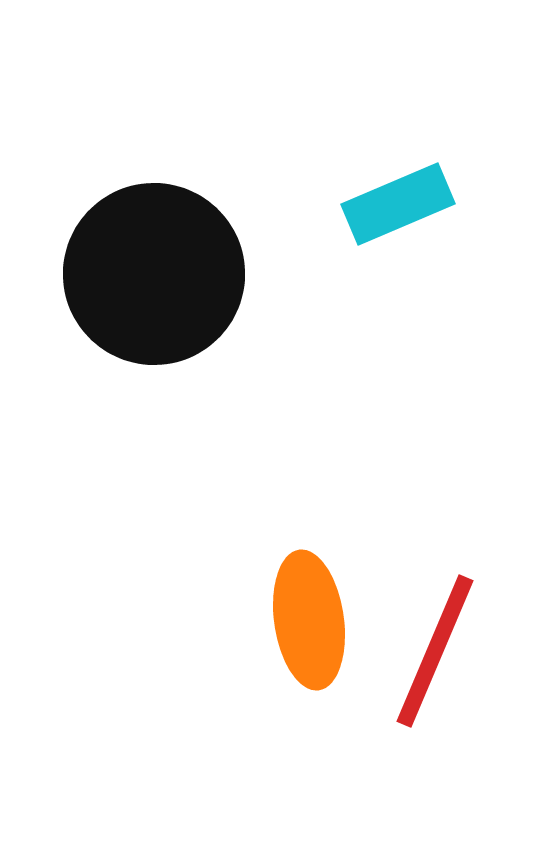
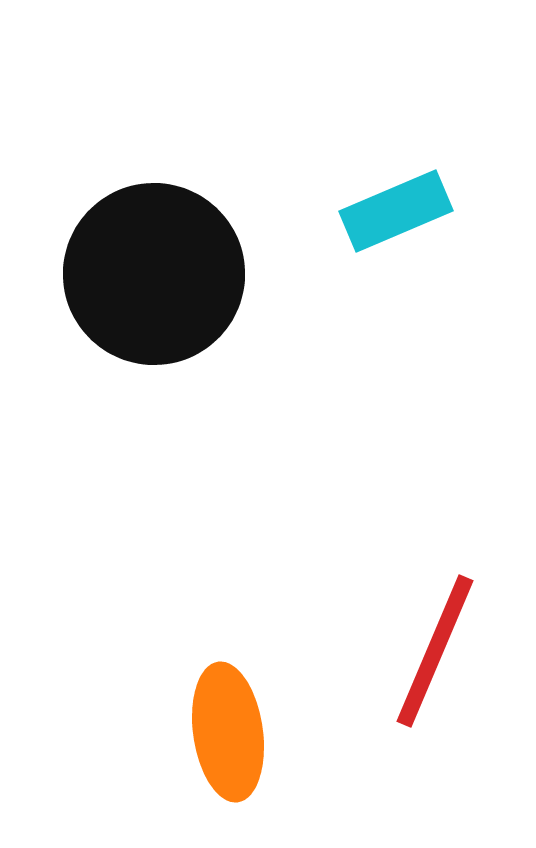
cyan rectangle: moved 2 px left, 7 px down
orange ellipse: moved 81 px left, 112 px down
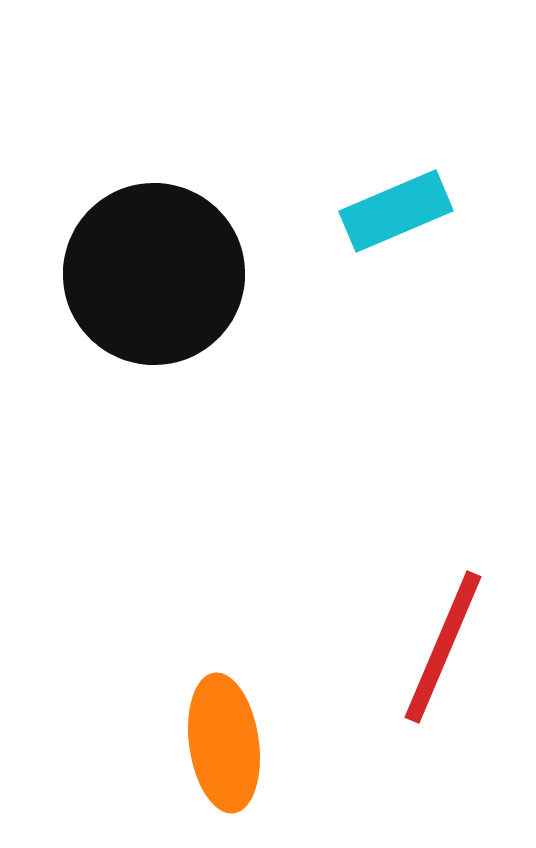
red line: moved 8 px right, 4 px up
orange ellipse: moved 4 px left, 11 px down
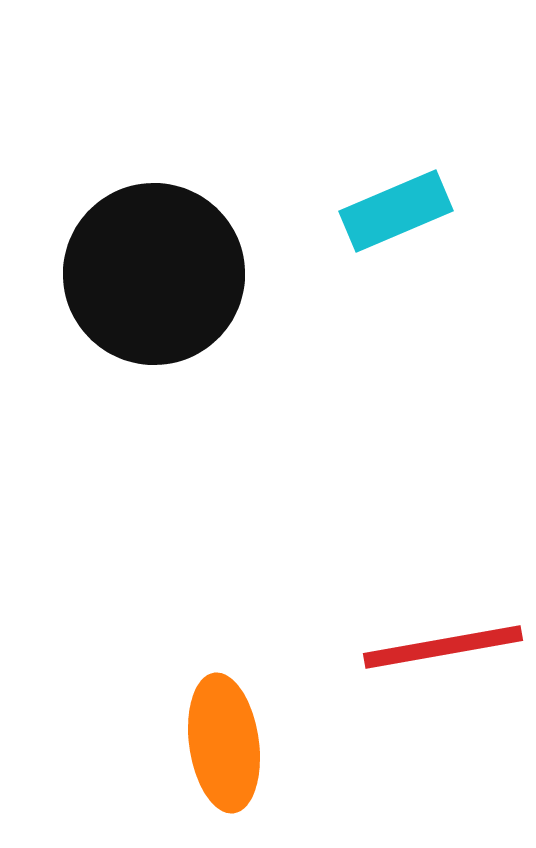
red line: rotated 57 degrees clockwise
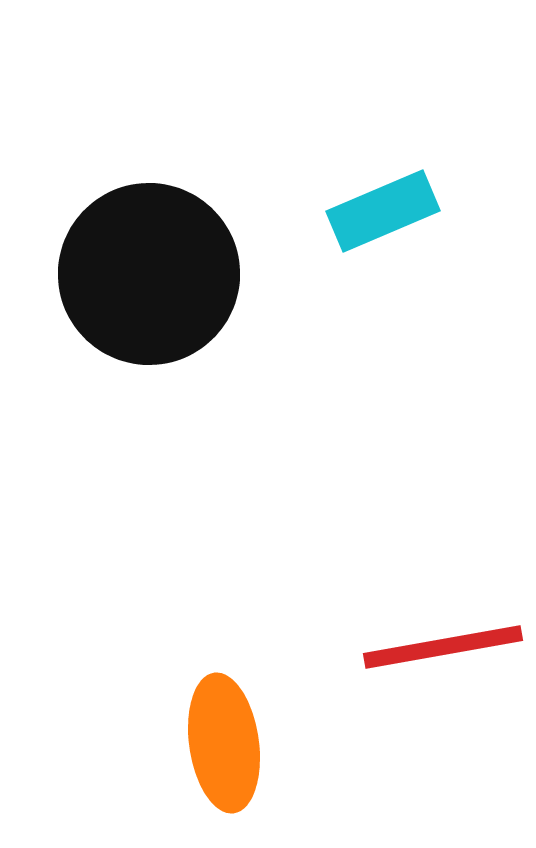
cyan rectangle: moved 13 px left
black circle: moved 5 px left
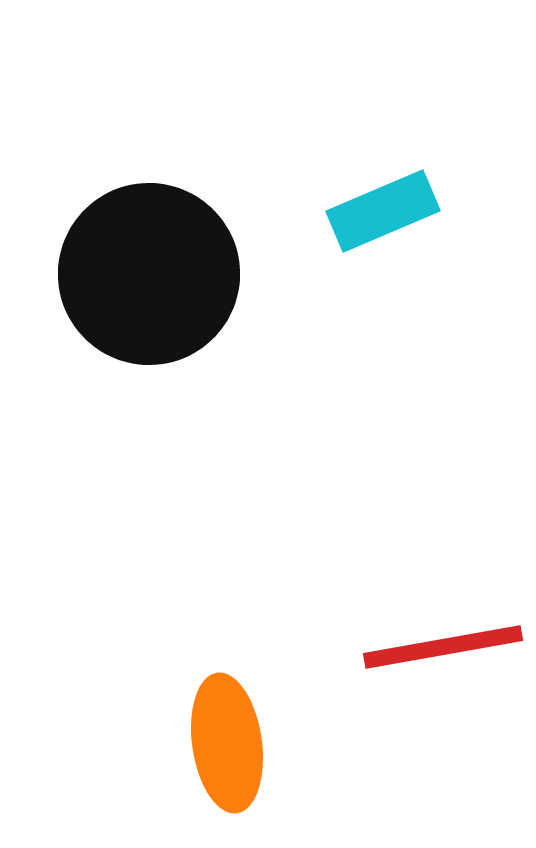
orange ellipse: moved 3 px right
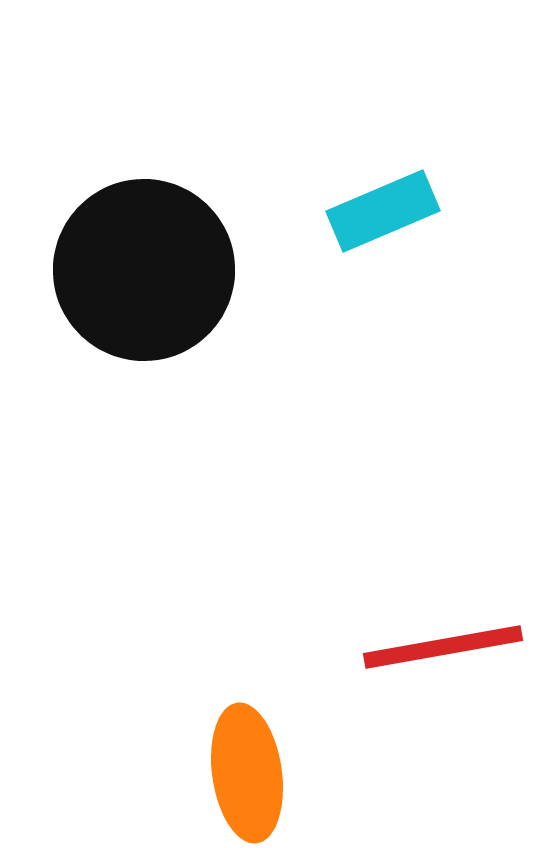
black circle: moved 5 px left, 4 px up
orange ellipse: moved 20 px right, 30 px down
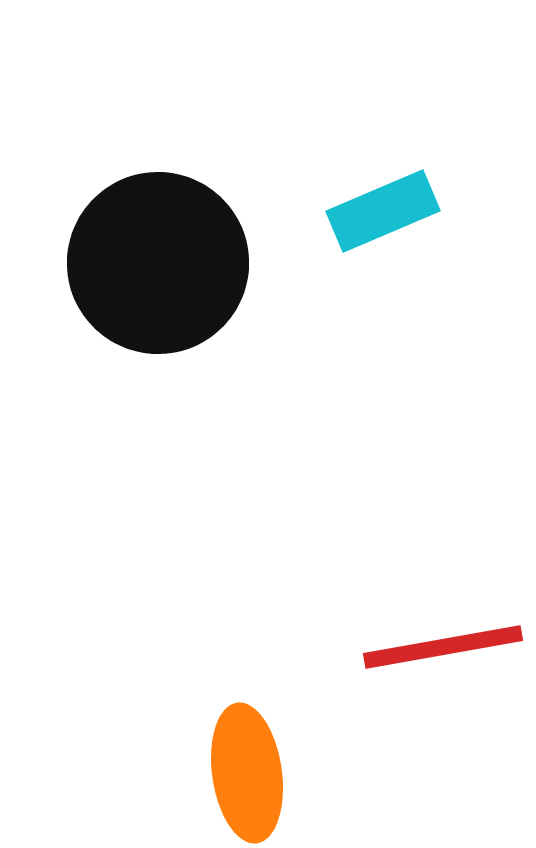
black circle: moved 14 px right, 7 px up
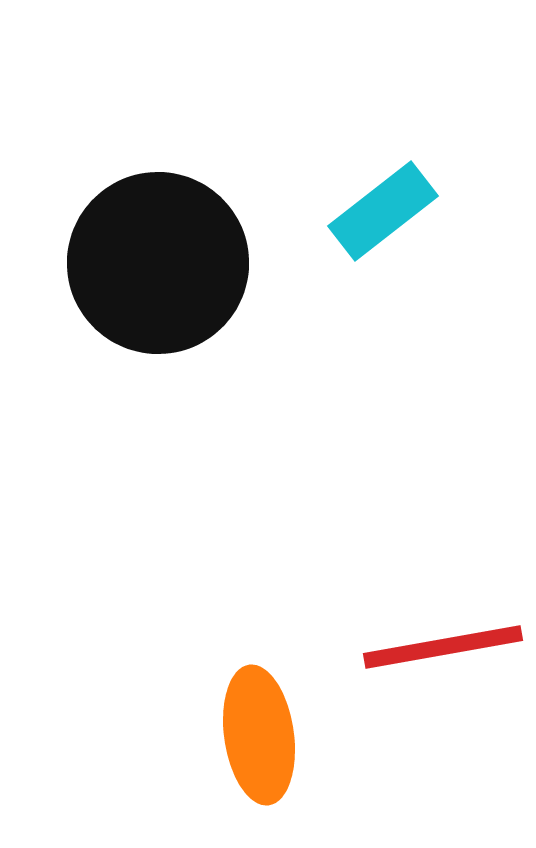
cyan rectangle: rotated 15 degrees counterclockwise
orange ellipse: moved 12 px right, 38 px up
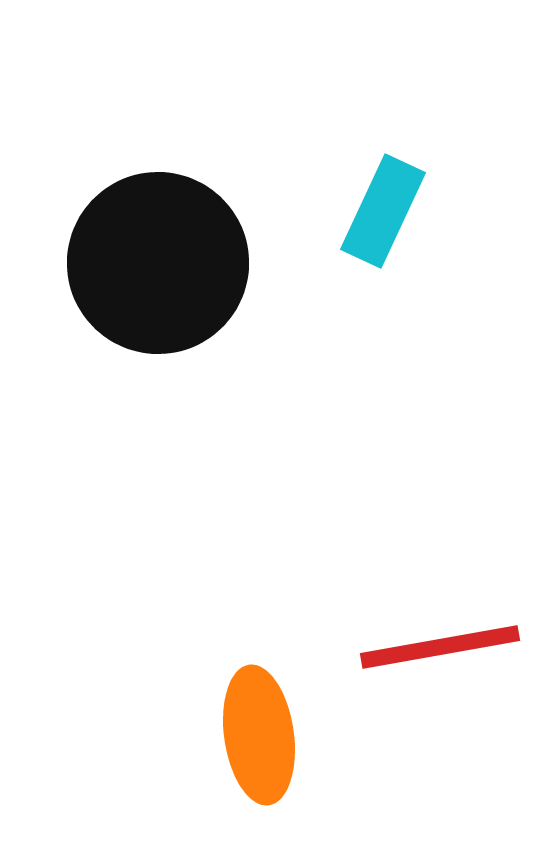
cyan rectangle: rotated 27 degrees counterclockwise
red line: moved 3 px left
